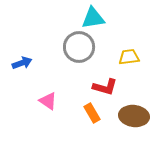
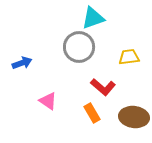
cyan triangle: rotated 10 degrees counterclockwise
red L-shape: moved 2 px left; rotated 25 degrees clockwise
brown ellipse: moved 1 px down
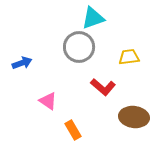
orange rectangle: moved 19 px left, 17 px down
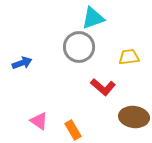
pink triangle: moved 9 px left, 20 px down
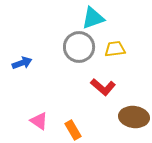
yellow trapezoid: moved 14 px left, 8 px up
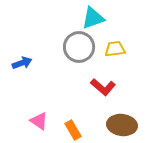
brown ellipse: moved 12 px left, 8 px down
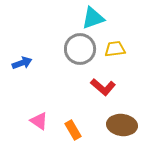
gray circle: moved 1 px right, 2 px down
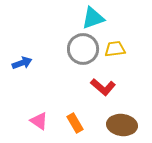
gray circle: moved 3 px right
orange rectangle: moved 2 px right, 7 px up
